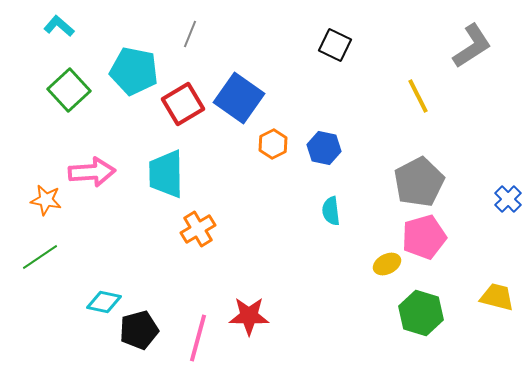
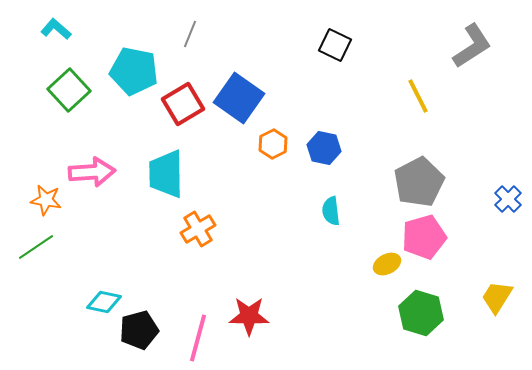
cyan L-shape: moved 3 px left, 3 px down
green line: moved 4 px left, 10 px up
yellow trapezoid: rotated 72 degrees counterclockwise
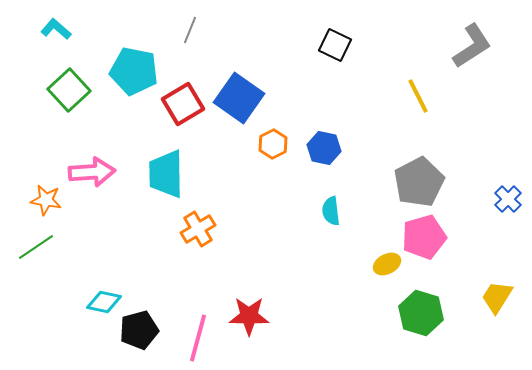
gray line: moved 4 px up
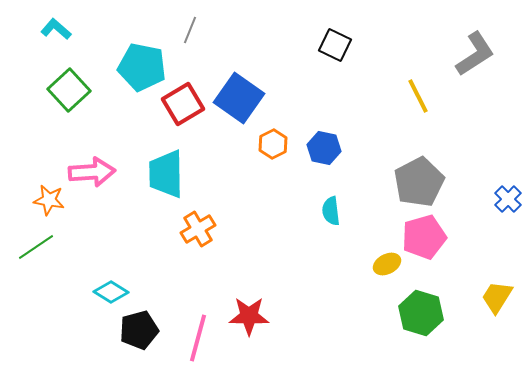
gray L-shape: moved 3 px right, 8 px down
cyan pentagon: moved 8 px right, 4 px up
orange star: moved 3 px right
cyan diamond: moved 7 px right, 10 px up; rotated 20 degrees clockwise
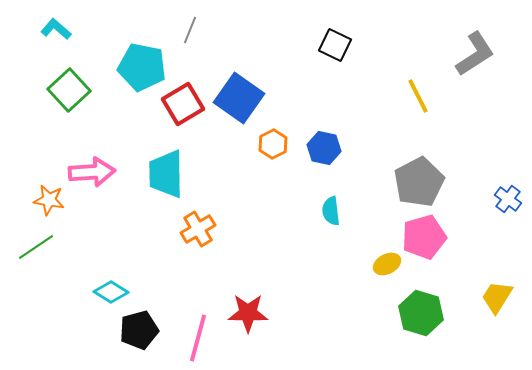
blue cross: rotated 8 degrees counterclockwise
red star: moved 1 px left, 3 px up
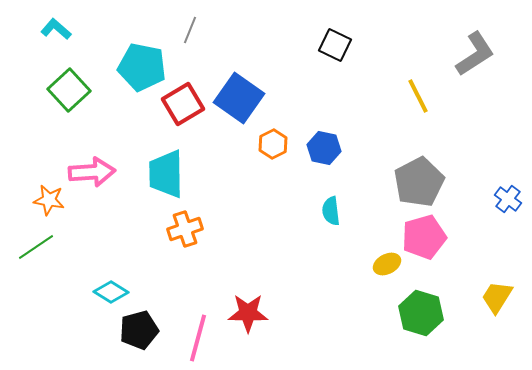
orange cross: moved 13 px left; rotated 12 degrees clockwise
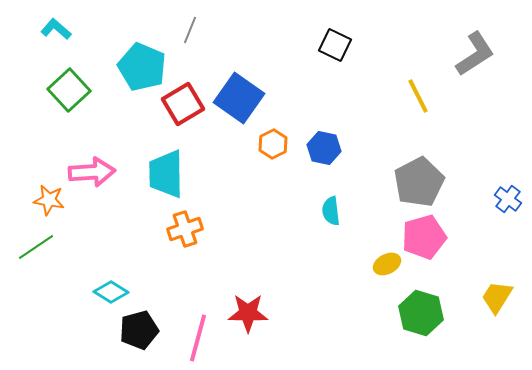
cyan pentagon: rotated 12 degrees clockwise
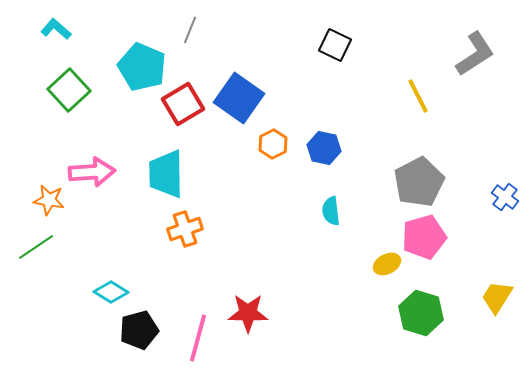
blue cross: moved 3 px left, 2 px up
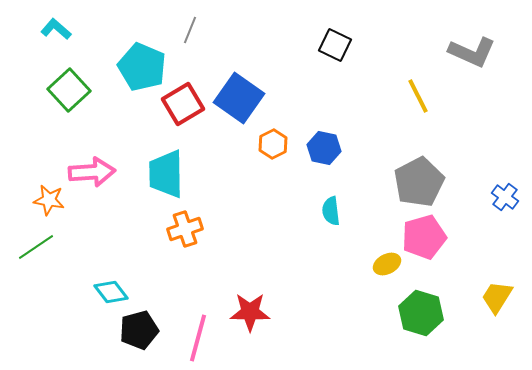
gray L-shape: moved 3 px left, 2 px up; rotated 57 degrees clockwise
cyan diamond: rotated 20 degrees clockwise
red star: moved 2 px right, 1 px up
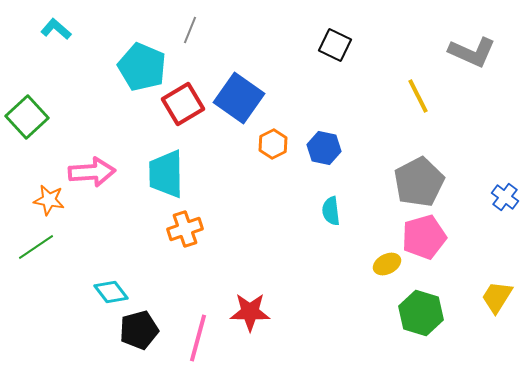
green square: moved 42 px left, 27 px down
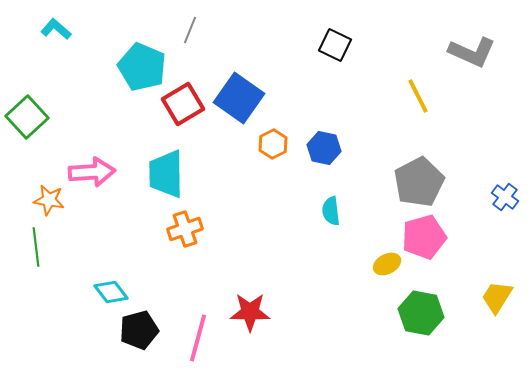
green line: rotated 63 degrees counterclockwise
green hexagon: rotated 6 degrees counterclockwise
